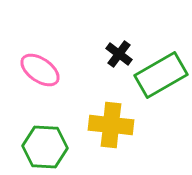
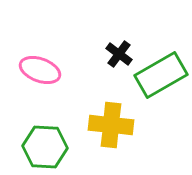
pink ellipse: rotated 15 degrees counterclockwise
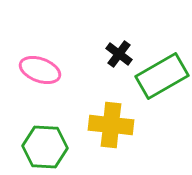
green rectangle: moved 1 px right, 1 px down
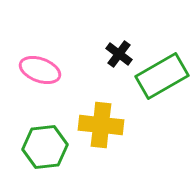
yellow cross: moved 10 px left
green hexagon: rotated 9 degrees counterclockwise
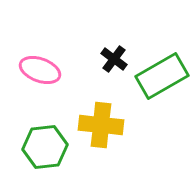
black cross: moved 5 px left, 5 px down
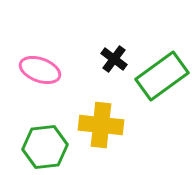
green rectangle: rotated 6 degrees counterclockwise
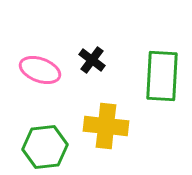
black cross: moved 22 px left, 1 px down
green rectangle: rotated 51 degrees counterclockwise
yellow cross: moved 5 px right, 1 px down
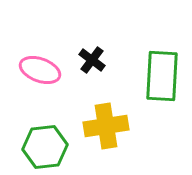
yellow cross: rotated 15 degrees counterclockwise
